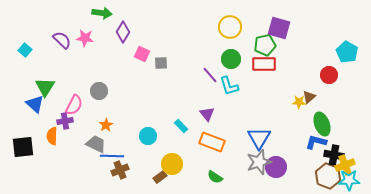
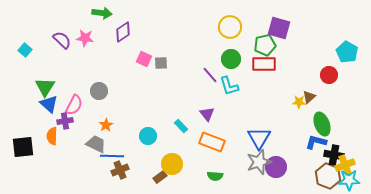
purple diamond at (123, 32): rotated 25 degrees clockwise
pink square at (142, 54): moved 2 px right, 5 px down
blue triangle at (35, 104): moved 14 px right
green semicircle at (215, 177): moved 1 px up; rotated 28 degrees counterclockwise
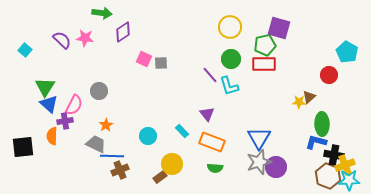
green ellipse at (322, 124): rotated 20 degrees clockwise
cyan rectangle at (181, 126): moved 1 px right, 5 px down
green semicircle at (215, 176): moved 8 px up
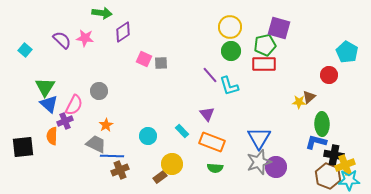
green circle at (231, 59): moved 8 px up
purple cross at (65, 121): rotated 14 degrees counterclockwise
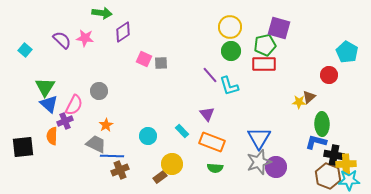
yellow cross at (345, 165): moved 1 px right, 1 px up; rotated 18 degrees clockwise
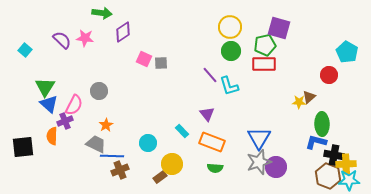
cyan circle at (148, 136): moved 7 px down
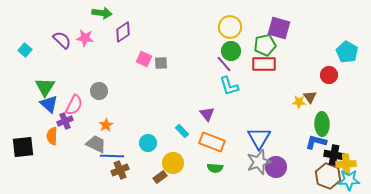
purple line at (210, 75): moved 14 px right, 11 px up
brown triangle at (309, 97): moved 1 px right; rotated 24 degrees counterclockwise
yellow circle at (172, 164): moved 1 px right, 1 px up
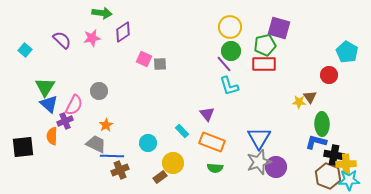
pink star at (85, 38): moved 7 px right; rotated 18 degrees counterclockwise
gray square at (161, 63): moved 1 px left, 1 px down
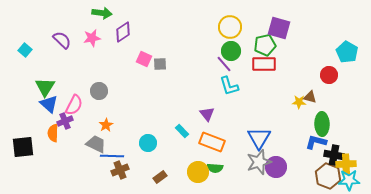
brown triangle at (310, 97): rotated 40 degrees counterclockwise
orange semicircle at (52, 136): moved 1 px right, 3 px up
yellow circle at (173, 163): moved 25 px right, 9 px down
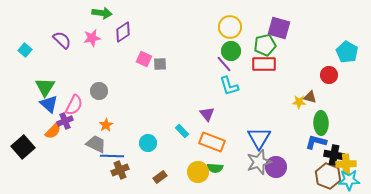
green ellipse at (322, 124): moved 1 px left, 1 px up
orange semicircle at (53, 133): moved 2 px up; rotated 138 degrees counterclockwise
black square at (23, 147): rotated 35 degrees counterclockwise
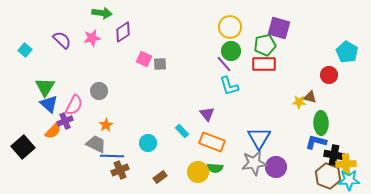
gray star at (259, 162): moved 5 px left, 1 px down; rotated 10 degrees clockwise
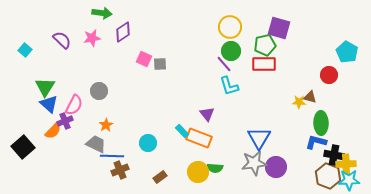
orange rectangle at (212, 142): moved 13 px left, 4 px up
